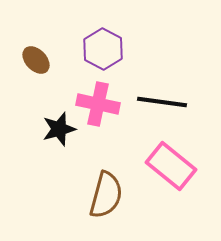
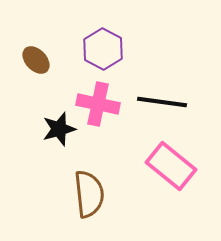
brown semicircle: moved 17 px left, 1 px up; rotated 21 degrees counterclockwise
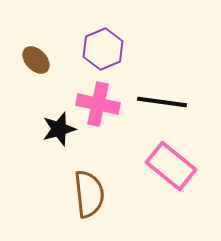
purple hexagon: rotated 9 degrees clockwise
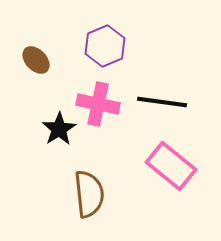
purple hexagon: moved 2 px right, 3 px up
black star: rotated 16 degrees counterclockwise
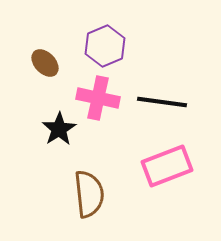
brown ellipse: moved 9 px right, 3 px down
pink cross: moved 6 px up
pink rectangle: moved 4 px left; rotated 60 degrees counterclockwise
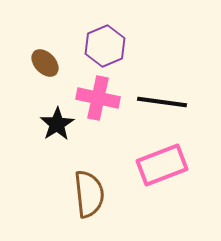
black star: moved 2 px left, 5 px up
pink rectangle: moved 5 px left, 1 px up
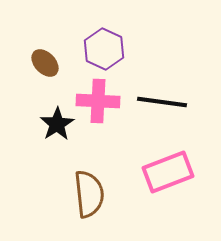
purple hexagon: moved 1 px left, 3 px down; rotated 12 degrees counterclockwise
pink cross: moved 3 px down; rotated 9 degrees counterclockwise
pink rectangle: moved 6 px right, 7 px down
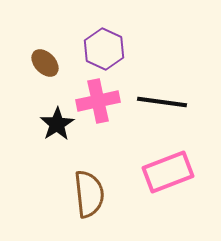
pink cross: rotated 15 degrees counterclockwise
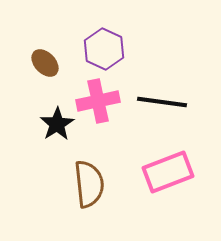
brown semicircle: moved 10 px up
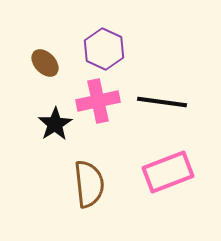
black star: moved 2 px left
